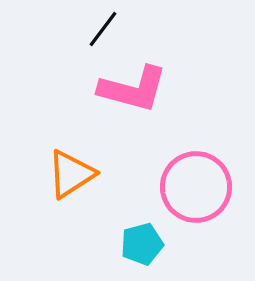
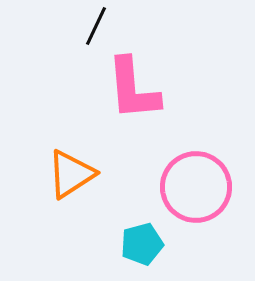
black line: moved 7 px left, 3 px up; rotated 12 degrees counterclockwise
pink L-shape: rotated 70 degrees clockwise
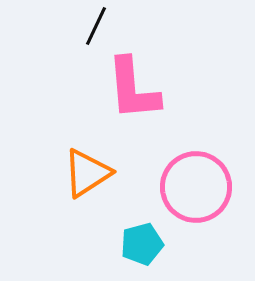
orange triangle: moved 16 px right, 1 px up
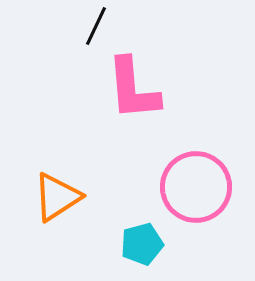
orange triangle: moved 30 px left, 24 px down
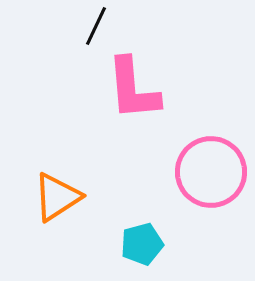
pink circle: moved 15 px right, 15 px up
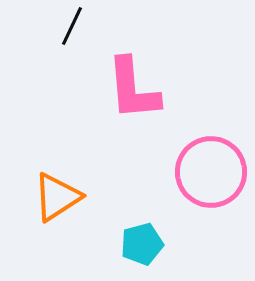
black line: moved 24 px left
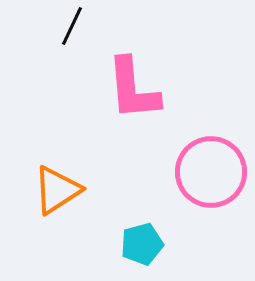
orange triangle: moved 7 px up
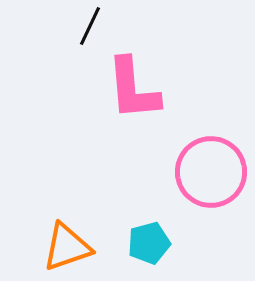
black line: moved 18 px right
orange triangle: moved 10 px right, 57 px down; rotated 14 degrees clockwise
cyan pentagon: moved 7 px right, 1 px up
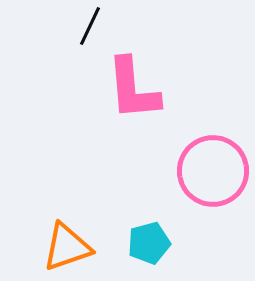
pink circle: moved 2 px right, 1 px up
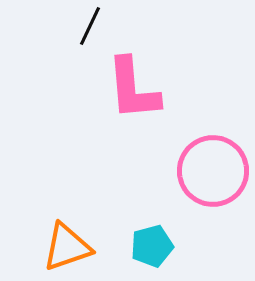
cyan pentagon: moved 3 px right, 3 px down
